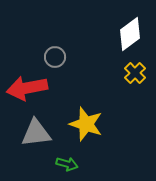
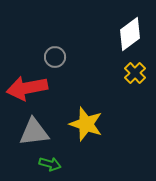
gray triangle: moved 2 px left, 1 px up
green arrow: moved 17 px left
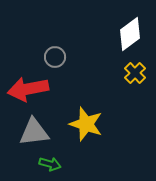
red arrow: moved 1 px right, 1 px down
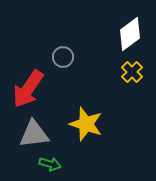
gray circle: moved 8 px right
yellow cross: moved 3 px left, 1 px up
red arrow: rotated 45 degrees counterclockwise
gray triangle: moved 2 px down
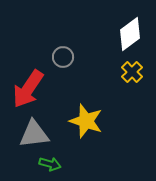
yellow star: moved 3 px up
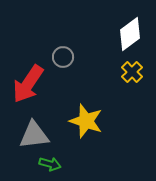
red arrow: moved 5 px up
gray triangle: moved 1 px down
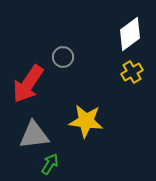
yellow cross: rotated 15 degrees clockwise
yellow star: rotated 12 degrees counterclockwise
green arrow: rotated 75 degrees counterclockwise
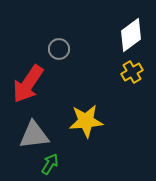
white diamond: moved 1 px right, 1 px down
gray circle: moved 4 px left, 8 px up
yellow star: rotated 12 degrees counterclockwise
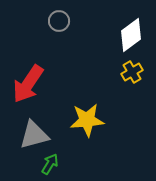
gray circle: moved 28 px up
yellow star: moved 1 px right, 1 px up
gray triangle: rotated 8 degrees counterclockwise
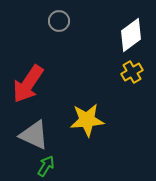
gray triangle: rotated 40 degrees clockwise
green arrow: moved 4 px left, 2 px down
